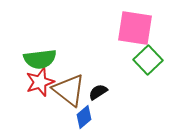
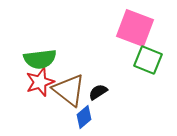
pink square: rotated 12 degrees clockwise
green square: rotated 24 degrees counterclockwise
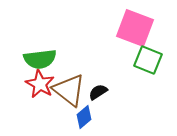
red star: moved 2 px down; rotated 24 degrees counterclockwise
